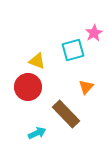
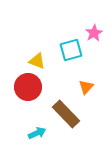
cyan square: moved 2 px left
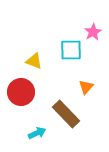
pink star: moved 1 px left, 1 px up
cyan square: rotated 15 degrees clockwise
yellow triangle: moved 3 px left
red circle: moved 7 px left, 5 px down
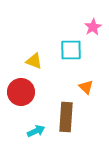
pink star: moved 5 px up
orange triangle: rotated 28 degrees counterclockwise
brown rectangle: moved 3 px down; rotated 48 degrees clockwise
cyan arrow: moved 1 px left, 2 px up
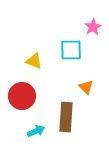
red circle: moved 1 px right, 4 px down
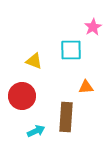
orange triangle: rotated 49 degrees counterclockwise
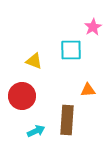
orange triangle: moved 2 px right, 3 px down
brown rectangle: moved 1 px right, 3 px down
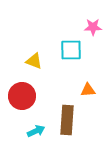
pink star: rotated 30 degrees clockwise
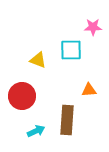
yellow triangle: moved 4 px right, 1 px up
orange triangle: moved 1 px right
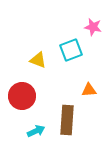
pink star: rotated 12 degrees clockwise
cyan square: rotated 20 degrees counterclockwise
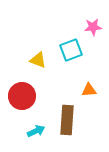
pink star: rotated 18 degrees counterclockwise
